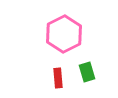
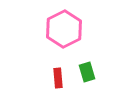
pink hexagon: moved 5 px up
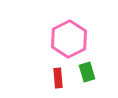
pink hexagon: moved 5 px right, 10 px down
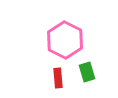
pink hexagon: moved 4 px left, 1 px down; rotated 6 degrees counterclockwise
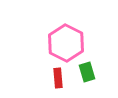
pink hexagon: moved 1 px right, 3 px down
